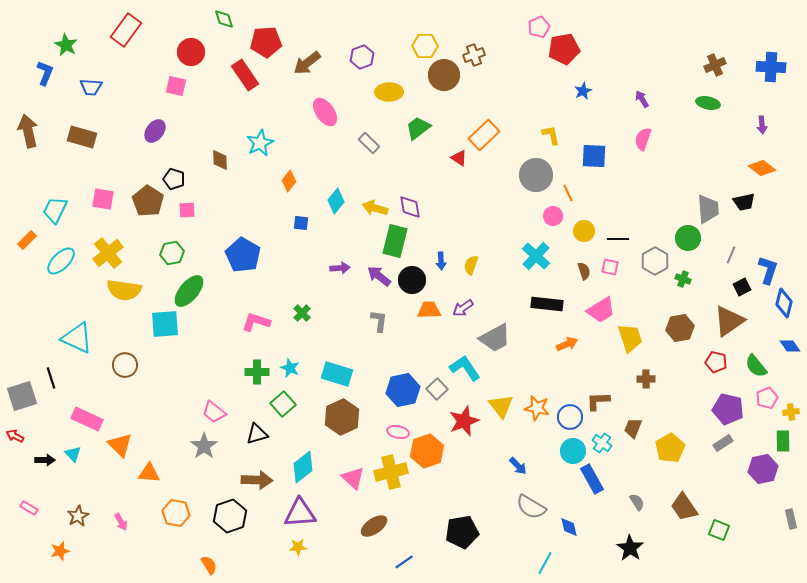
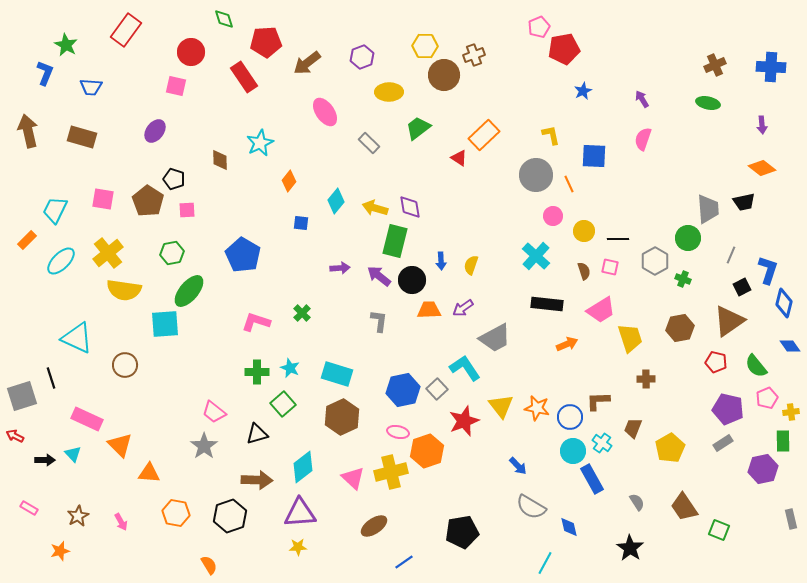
red rectangle at (245, 75): moved 1 px left, 2 px down
orange line at (568, 193): moved 1 px right, 9 px up
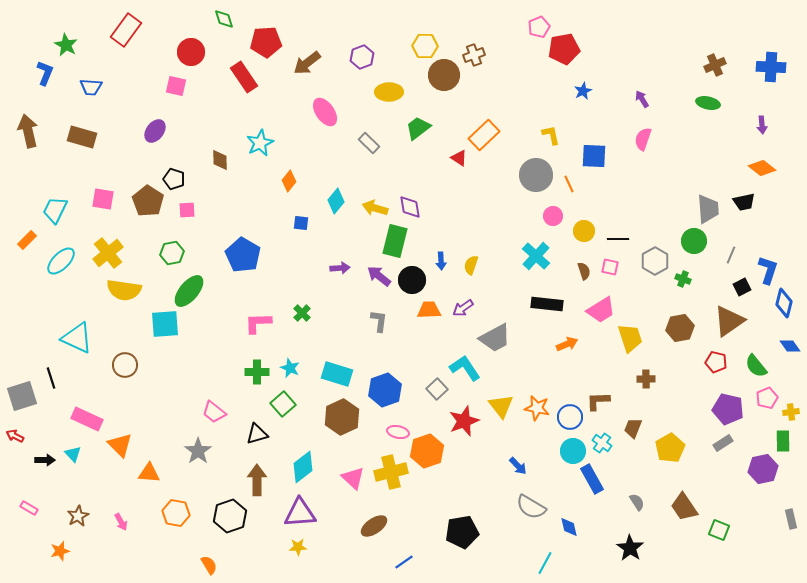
green circle at (688, 238): moved 6 px right, 3 px down
pink L-shape at (256, 322): moved 2 px right, 1 px down; rotated 20 degrees counterclockwise
blue hexagon at (403, 390): moved 18 px left; rotated 8 degrees counterclockwise
gray star at (204, 446): moved 6 px left, 5 px down
brown arrow at (257, 480): rotated 92 degrees counterclockwise
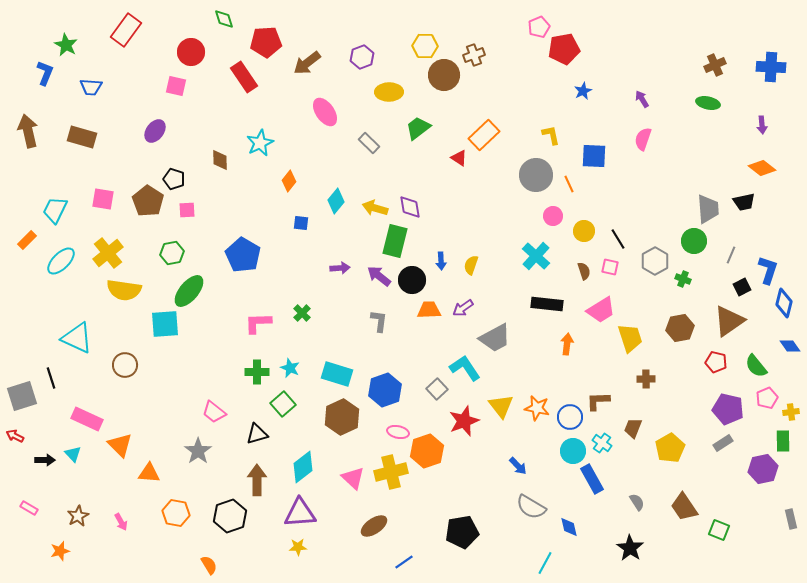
black line at (618, 239): rotated 60 degrees clockwise
orange arrow at (567, 344): rotated 60 degrees counterclockwise
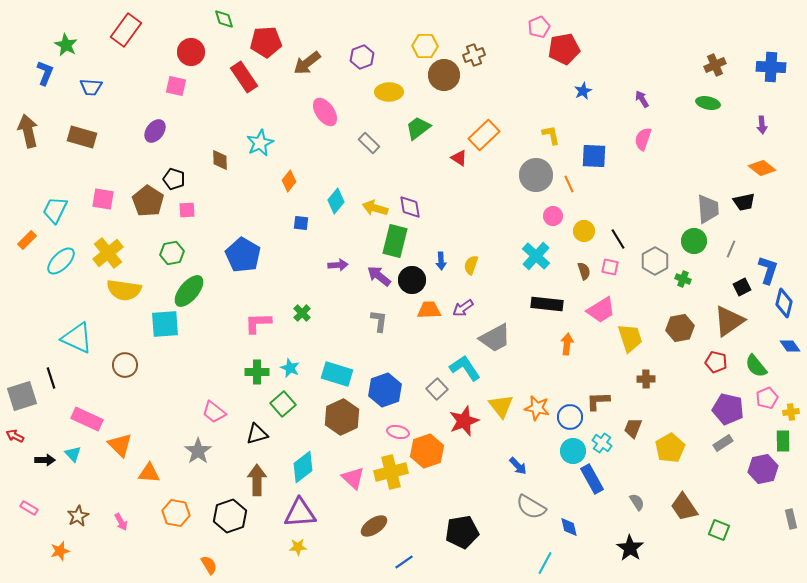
gray line at (731, 255): moved 6 px up
purple arrow at (340, 268): moved 2 px left, 3 px up
